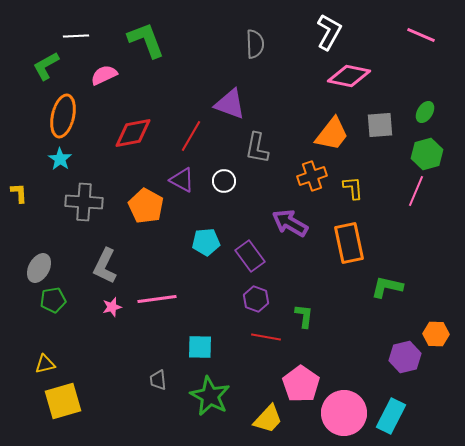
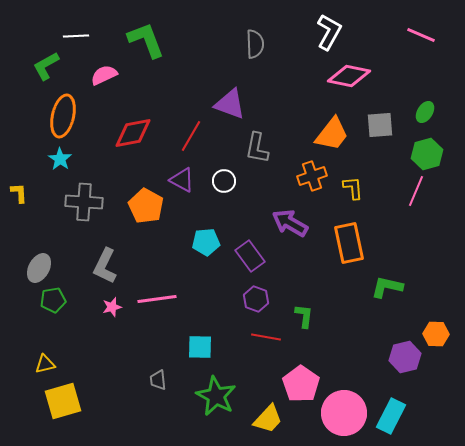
green star at (210, 396): moved 6 px right
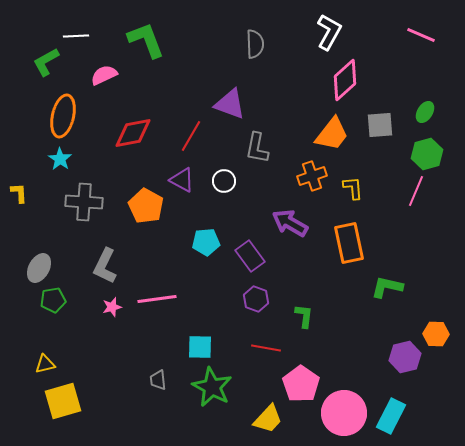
green L-shape at (46, 66): moved 4 px up
pink diamond at (349, 76): moved 4 px left, 4 px down; rotated 54 degrees counterclockwise
red line at (266, 337): moved 11 px down
green star at (216, 396): moved 4 px left, 9 px up
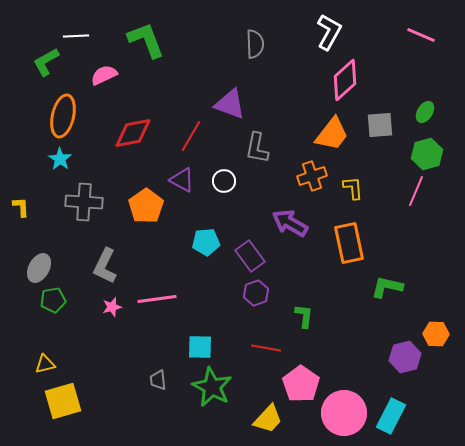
yellow L-shape at (19, 193): moved 2 px right, 14 px down
orange pentagon at (146, 206): rotated 8 degrees clockwise
purple hexagon at (256, 299): moved 6 px up; rotated 20 degrees clockwise
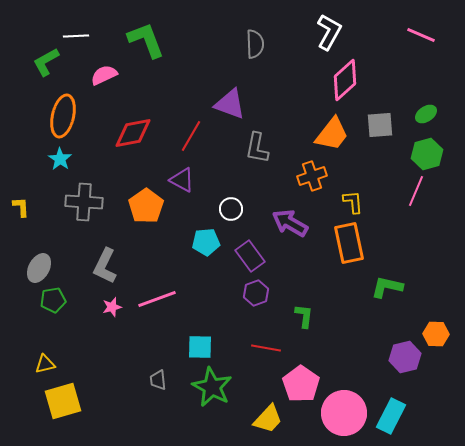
green ellipse at (425, 112): moved 1 px right, 2 px down; rotated 25 degrees clockwise
white circle at (224, 181): moved 7 px right, 28 px down
yellow L-shape at (353, 188): moved 14 px down
pink line at (157, 299): rotated 12 degrees counterclockwise
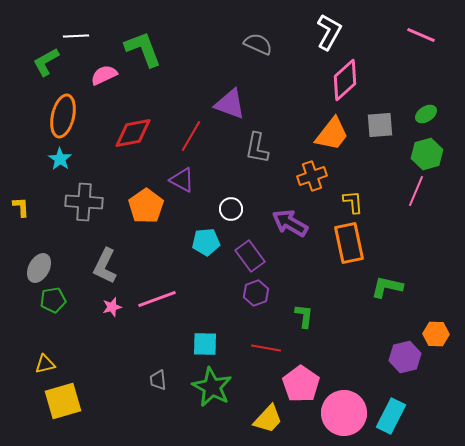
green L-shape at (146, 40): moved 3 px left, 9 px down
gray semicircle at (255, 44): moved 3 px right; rotated 64 degrees counterclockwise
cyan square at (200, 347): moved 5 px right, 3 px up
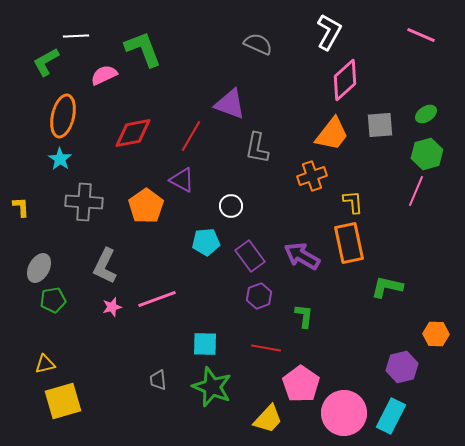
white circle at (231, 209): moved 3 px up
purple arrow at (290, 223): moved 12 px right, 33 px down
purple hexagon at (256, 293): moved 3 px right, 3 px down
purple hexagon at (405, 357): moved 3 px left, 10 px down
green star at (212, 387): rotated 6 degrees counterclockwise
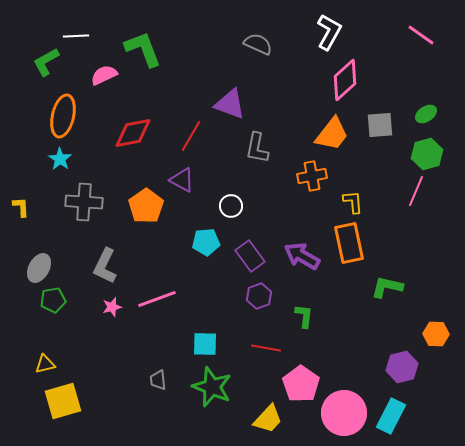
pink line at (421, 35): rotated 12 degrees clockwise
orange cross at (312, 176): rotated 8 degrees clockwise
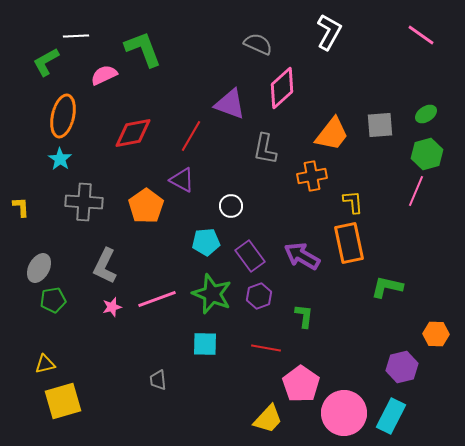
pink diamond at (345, 80): moved 63 px left, 8 px down
gray L-shape at (257, 148): moved 8 px right, 1 px down
green star at (212, 387): moved 93 px up
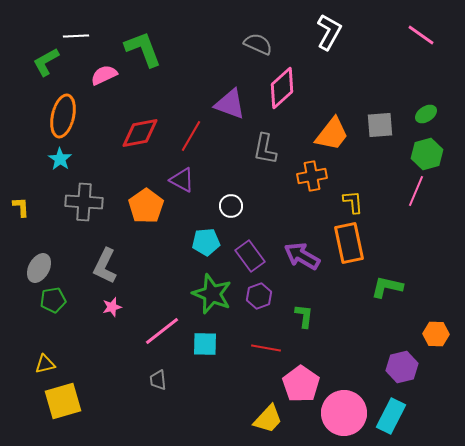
red diamond at (133, 133): moved 7 px right
pink line at (157, 299): moved 5 px right, 32 px down; rotated 18 degrees counterclockwise
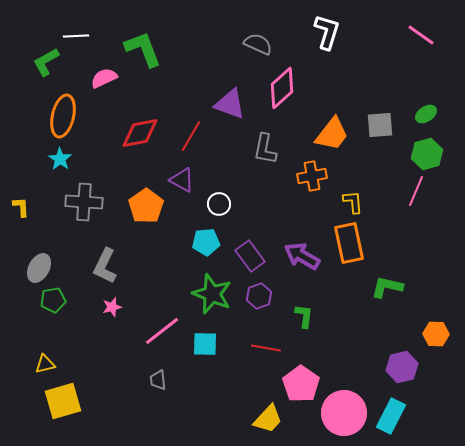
white L-shape at (329, 32): moved 2 px left; rotated 12 degrees counterclockwise
pink semicircle at (104, 75): moved 3 px down
white circle at (231, 206): moved 12 px left, 2 px up
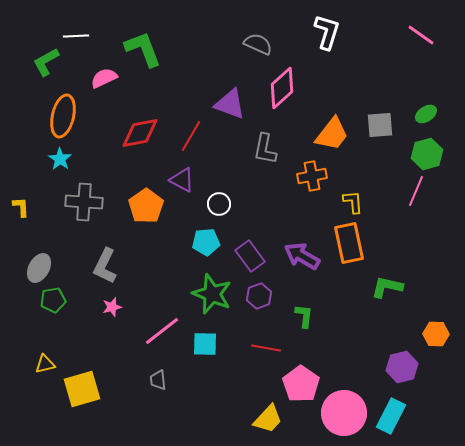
yellow square at (63, 401): moved 19 px right, 12 px up
